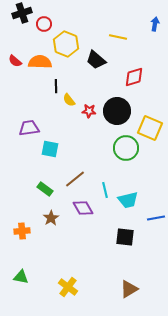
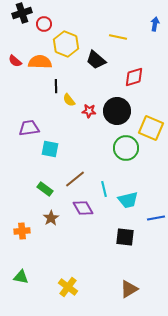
yellow square: moved 1 px right
cyan line: moved 1 px left, 1 px up
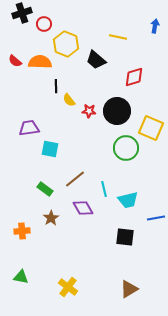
blue arrow: moved 2 px down
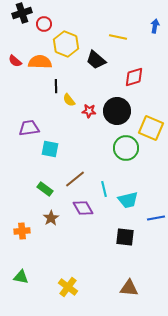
brown triangle: moved 1 px up; rotated 36 degrees clockwise
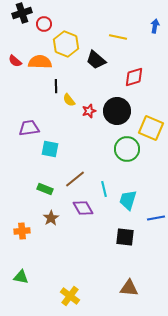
red star: rotated 24 degrees counterclockwise
green circle: moved 1 px right, 1 px down
green rectangle: rotated 14 degrees counterclockwise
cyan trapezoid: rotated 120 degrees clockwise
yellow cross: moved 2 px right, 9 px down
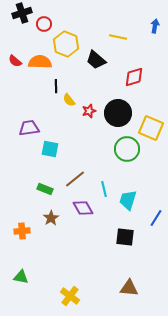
black circle: moved 1 px right, 2 px down
blue line: rotated 48 degrees counterclockwise
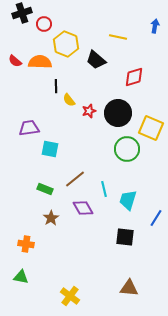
orange cross: moved 4 px right, 13 px down; rotated 14 degrees clockwise
